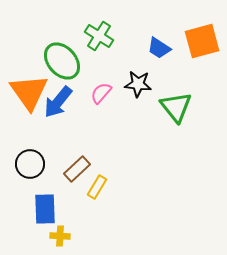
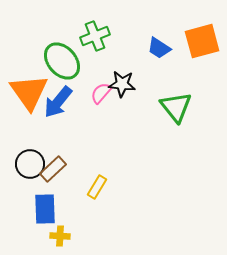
green cross: moved 4 px left; rotated 36 degrees clockwise
black star: moved 16 px left
brown rectangle: moved 24 px left
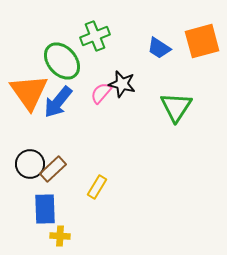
black star: rotated 8 degrees clockwise
green triangle: rotated 12 degrees clockwise
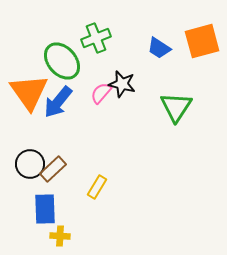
green cross: moved 1 px right, 2 px down
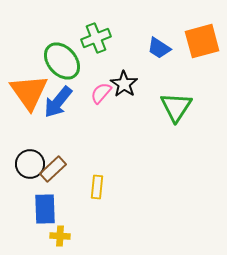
black star: moved 2 px right; rotated 20 degrees clockwise
yellow rectangle: rotated 25 degrees counterclockwise
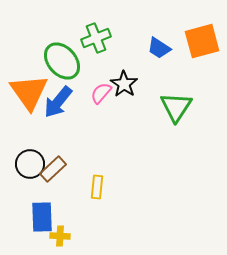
blue rectangle: moved 3 px left, 8 px down
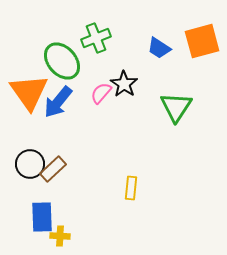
yellow rectangle: moved 34 px right, 1 px down
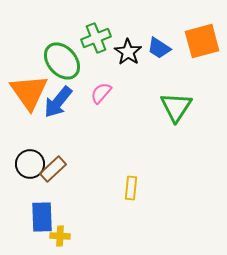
black star: moved 4 px right, 32 px up
